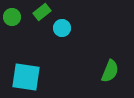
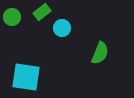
green semicircle: moved 10 px left, 18 px up
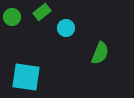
cyan circle: moved 4 px right
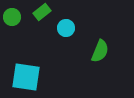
green semicircle: moved 2 px up
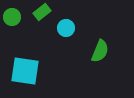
cyan square: moved 1 px left, 6 px up
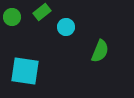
cyan circle: moved 1 px up
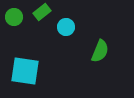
green circle: moved 2 px right
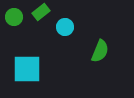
green rectangle: moved 1 px left
cyan circle: moved 1 px left
cyan square: moved 2 px right, 2 px up; rotated 8 degrees counterclockwise
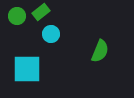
green circle: moved 3 px right, 1 px up
cyan circle: moved 14 px left, 7 px down
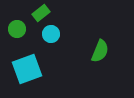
green rectangle: moved 1 px down
green circle: moved 13 px down
cyan square: rotated 20 degrees counterclockwise
